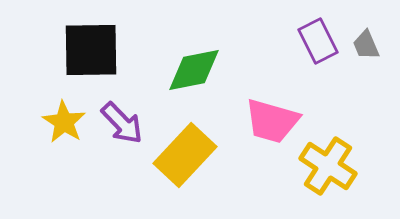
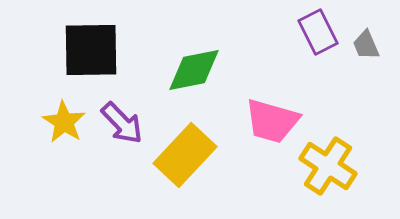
purple rectangle: moved 9 px up
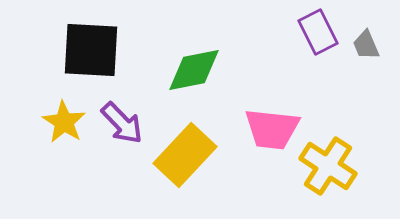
black square: rotated 4 degrees clockwise
pink trapezoid: moved 8 px down; rotated 10 degrees counterclockwise
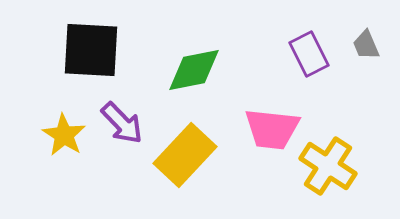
purple rectangle: moved 9 px left, 22 px down
yellow star: moved 13 px down
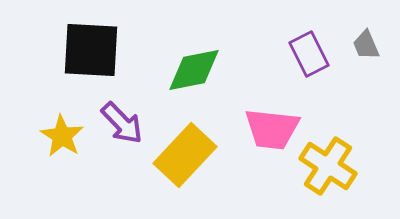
yellow star: moved 2 px left, 1 px down
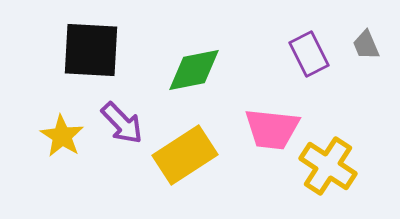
yellow rectangle: rotated 14 degrees clockwise
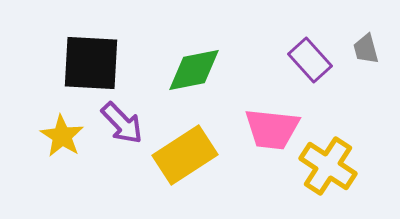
gray trapezoid: moved 4 px down; rotated 8 degrees clockwise
black square: moved 13 px down
purple rectangle: moved 1 px right, 6 px down; rotated 15 degrees counterclockwise
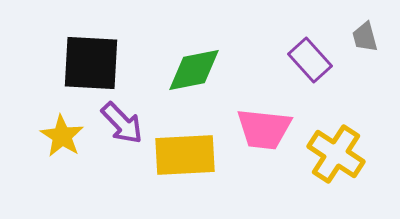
gray trapezoid: moved 1 px left, 12 px up
pink trapezoid: moved 8 px left
yellow rectangle: rotated 30 degrees clockwise
yellow cross: moved 8 px right, 12 px up
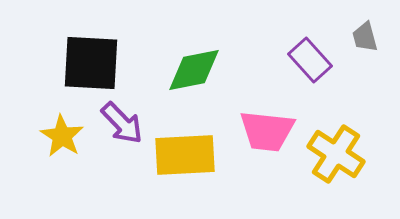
pink trapezoid: moved 3 px right, 2 px down
